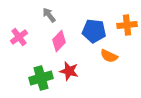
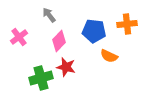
orange cross: moved 1 px up
red star: moved 3 px left, 4 px up
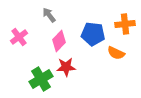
orange cross: moved 2 px left
blue pentagon: moved 1 px left, 3 px down
orange semicircle: moved 7 px right, 3 px up
red star: rotated 18 degrees counterclockwise
green cross: moved 1 px down; rotated 15 degrees counterclockwise
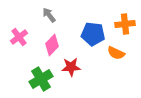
pink diamond: moved 7 px left, 4 px down
red star: moved 5 px right
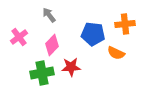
green cross: moved 1 px right, 6 px up; rotated 20 degrees clockwise
